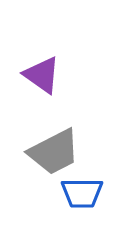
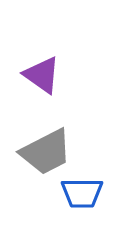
gray trapezoid: moved 8 px left
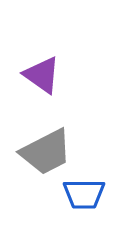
blue trapezoid: moved 2 px right, 1 px down
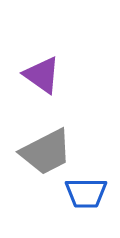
blue trapezoid: moved 2 px right, 1 px up
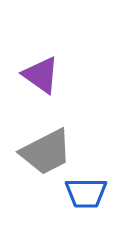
purple triangle: moved 1 px left
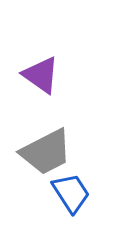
blue trapezoid: moved 15 px left; rotated 123 degrees counterclockwise
